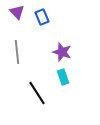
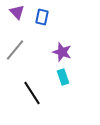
blue rectangle: rotated 35 degrees clockwise
gray line: moved 2 px left, 2 px up; rotated 45 degrees clockwise
black line: moved 5 px left
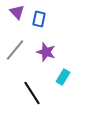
blue rectangle: moved 3 px left, 2 px down
purple star: moved 16 px left
cyan rectangle: rotated 49 degrees clockwise
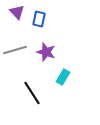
gray line: rotated 35 degrees clockwise
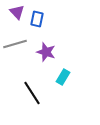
blue rectangle: moved 2 px left
gray line: moved 6 px up
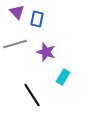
black line: moved 2 px down
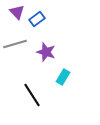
blue rectangle: rotated 42 degrees clockwise
